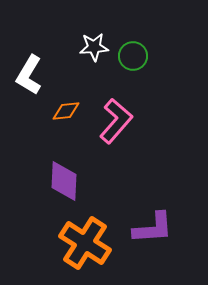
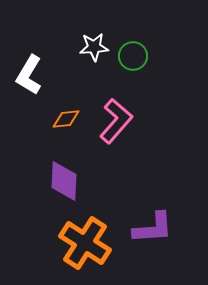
orange diamond: moved 8 px down
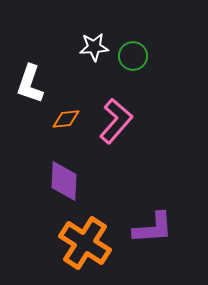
white L-shape: moved 1 px right, 9 px down; rotated 12 degrees counterclockwise
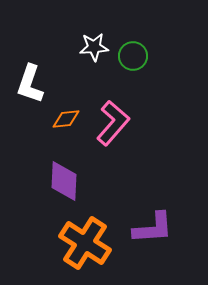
pink L-shape: moved 3 px left, 2 px down
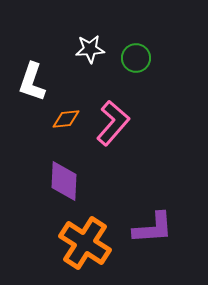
white star: moved 4 px left, 2 px down
green circle: moved 3 px right, 2 px down
white L-shape: moved 2 px right, 2 px up
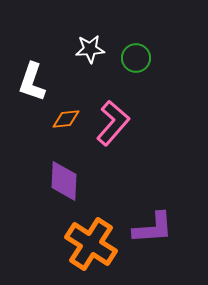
orange cross: moved 6 px right, 1 px down
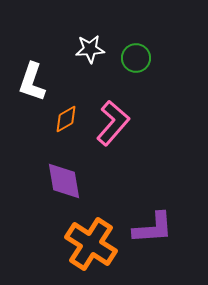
orange diamond: rotated 24 degrees counterclockwise
purple diamond: rotated 12 degrees counterclockwise
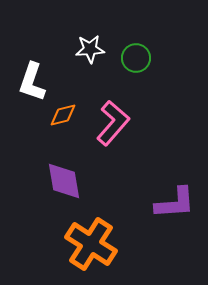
orange diamond: moved 3 px left, 4 px up; rotated 16 degrees clockwise
purple L-shape: moved 22 px right, 25 px up
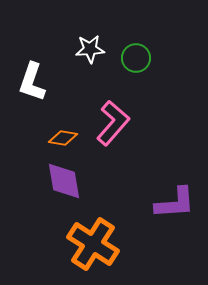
orange diamond: moved 23 px down; rotated 24 degrees clockwise
orange cross: moved 2 px right
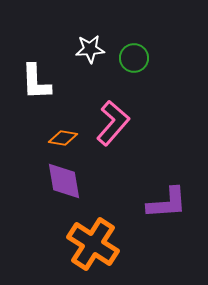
green circle: moved 2 px left
white L-shape: moved 4 px right; rotated 21 degrees counterclockwise
purple L-shape: moved 8 px left
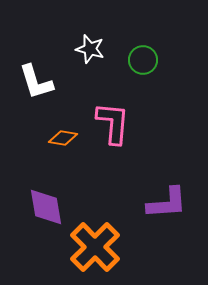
white star: rotated 20 degrees clockwise
green circle: moved 9 px right, 2 px down
white L-shape: rotated 15 degrees counterclockwise
pink L-shape: rotated 36 degrees counterclockwise
purple diamond: moved 18 px left, 26 px down
orange cross: moved 2 px right, 3 px down; rotated 12 degrees clockwise
